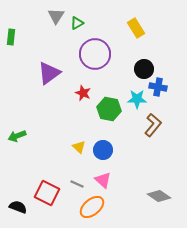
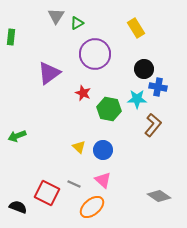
gray line: moved 3 px left
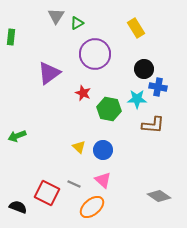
brown L-shape: rotated 55 degrees clockwise
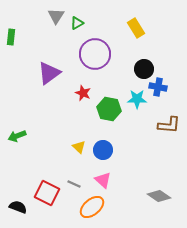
brown L-shape: moved 16 px right
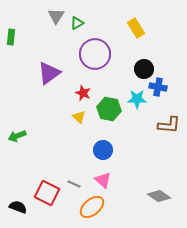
yellow triangle: moved 30 px up
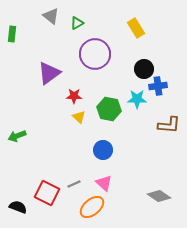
gray triangle: moved 5 px left; rotated 24 degrees counterclockwise
green rectangle: moved 1 px right, 3 px up
blue cross: moved 1 px up; rotated 18 degrees counterclockwise
red star: moved 9 px left, 3 px down; rotated 21 degrees counterclockwise
pink triangle: moved 1 px right, 3 px down
gray line: rotated 48 degrees counterclockwise
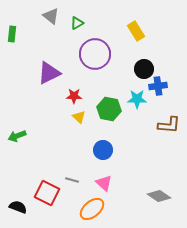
yellow rectangle: moved 3 px down
purple triangle: rotated 10 degrees clockwise
gray line: moved 2 px left, 4 px up; rotated 40 degrees clockwise
orange ellipse: moved 2 px down
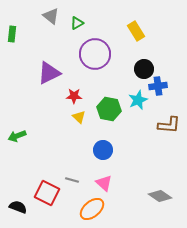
cyan star: moved 1 px right, 1 px down; rotated 24 degrees counterclockwise
gray diamond: moved 1 px right
